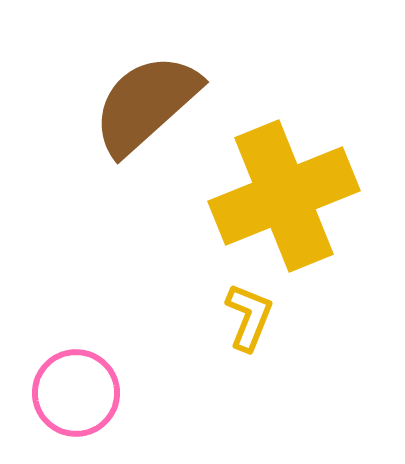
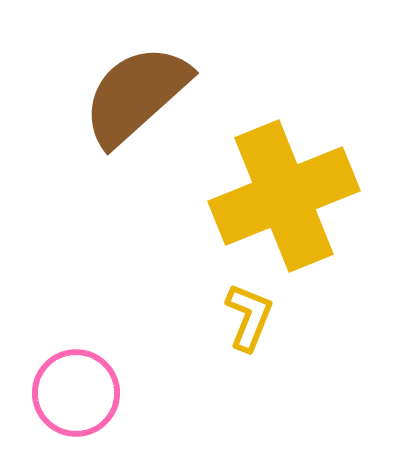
brown semicircle: moved 10 px left, 9 px up
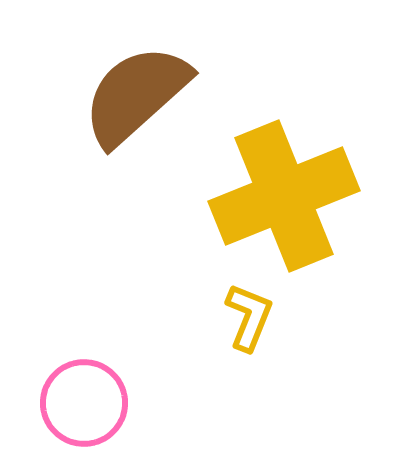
pink circle: moved 8 px right, 10 px down
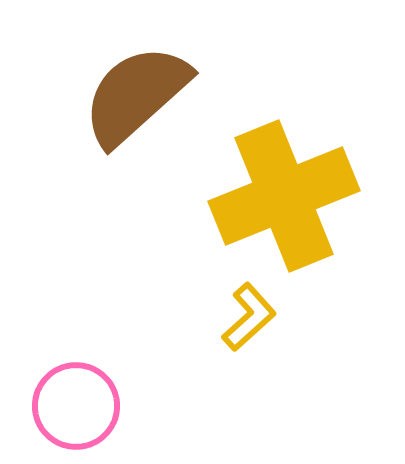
yellow L-shape: rotated 26 degrees clockwise
pink circle: moved 8 px left, 3 px down
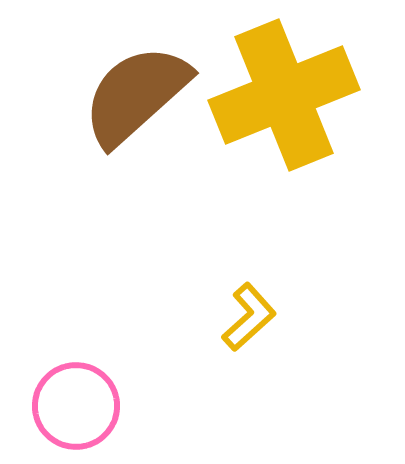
yellow cross: moved 101 px up
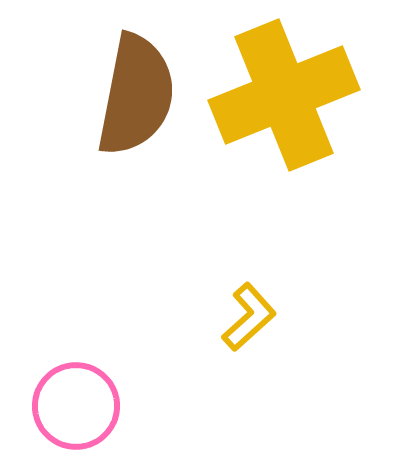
brown semicircle: rotated 143 degrees clockwise
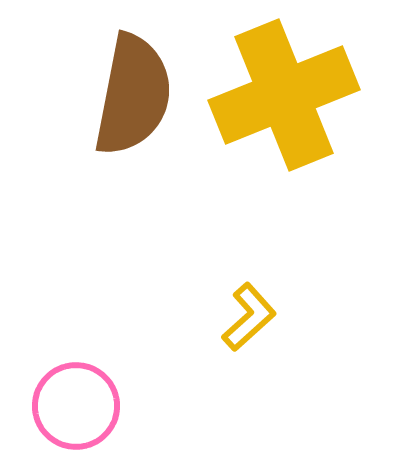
brown semicircle: moved 3 px left
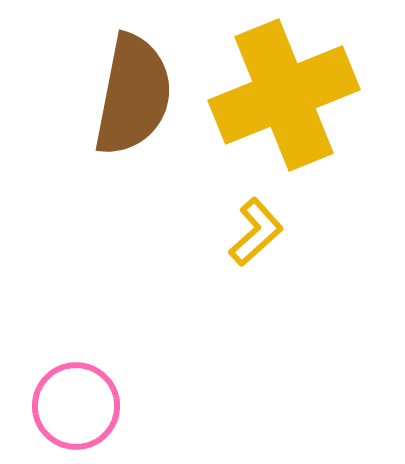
yellow L-shape: moved 7 px right, 85 px up
